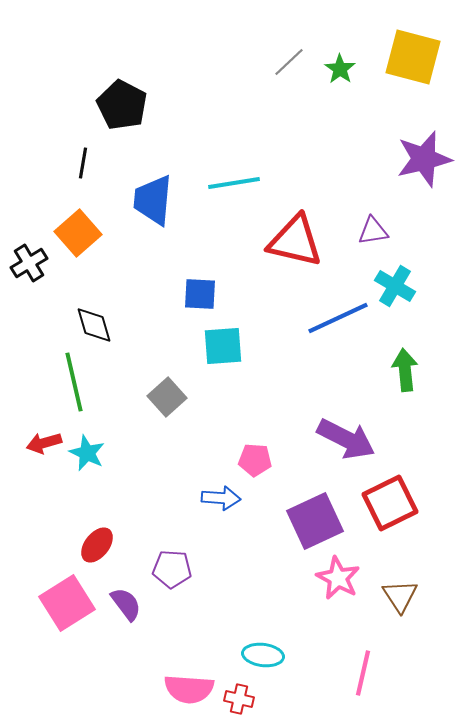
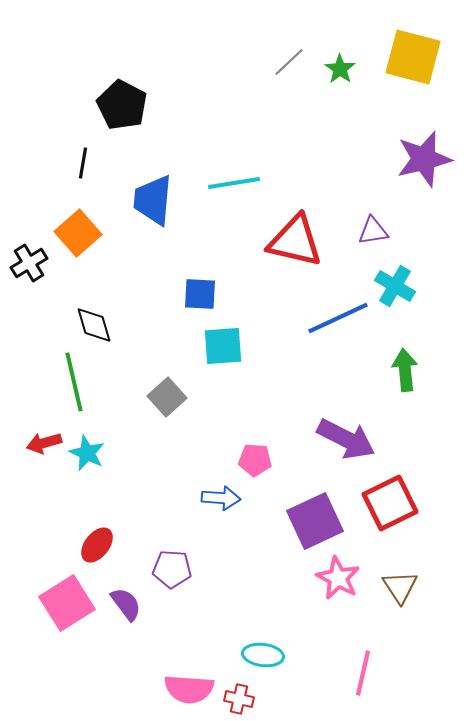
brown triangle: moved 9 px up
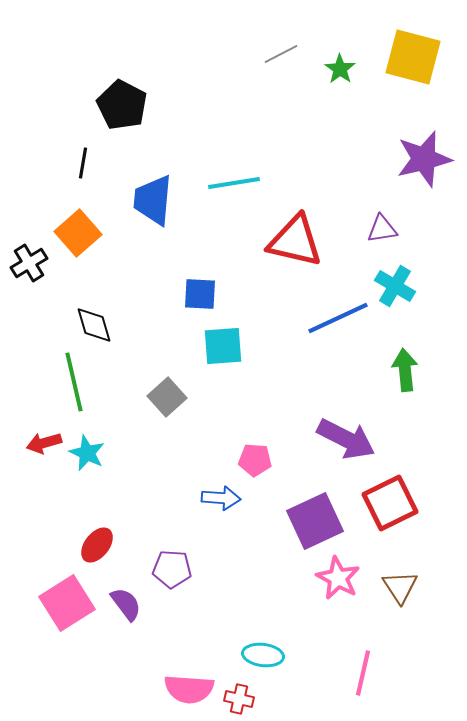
gray line: moved 8 px left, 8 px up; rotated 16 degrees clockwise
purple triangle: moved 9 px right, 2 px up
